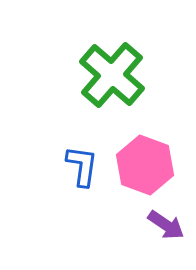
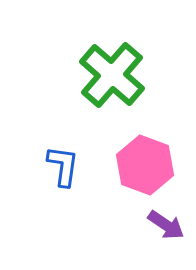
blue L-shape: moved 19 px left
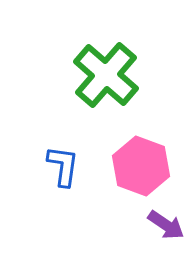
green cross: moved 6 px left
pink hexagon: moved 4 px left, 1 px down
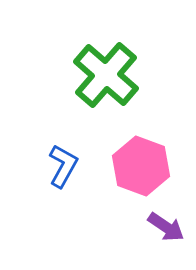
blue L-shape: rotated 21 degrees clockwise
purple arrow: moved 2 px down
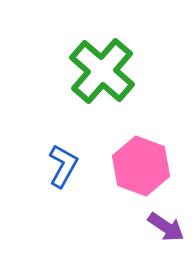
green cross: moved 4 px left, 4 px up
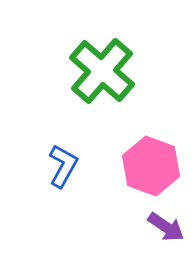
pink hexagon: moved 10 px right
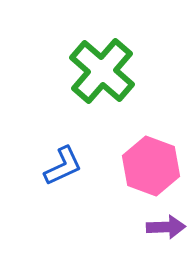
blue L-shape: rotated 36 degrees clockwise
purple arrow: rotated 36 degrees counterclockwise
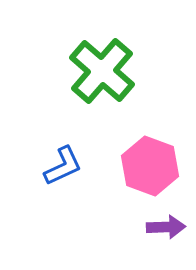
pink hexagon: moved 1 px left
